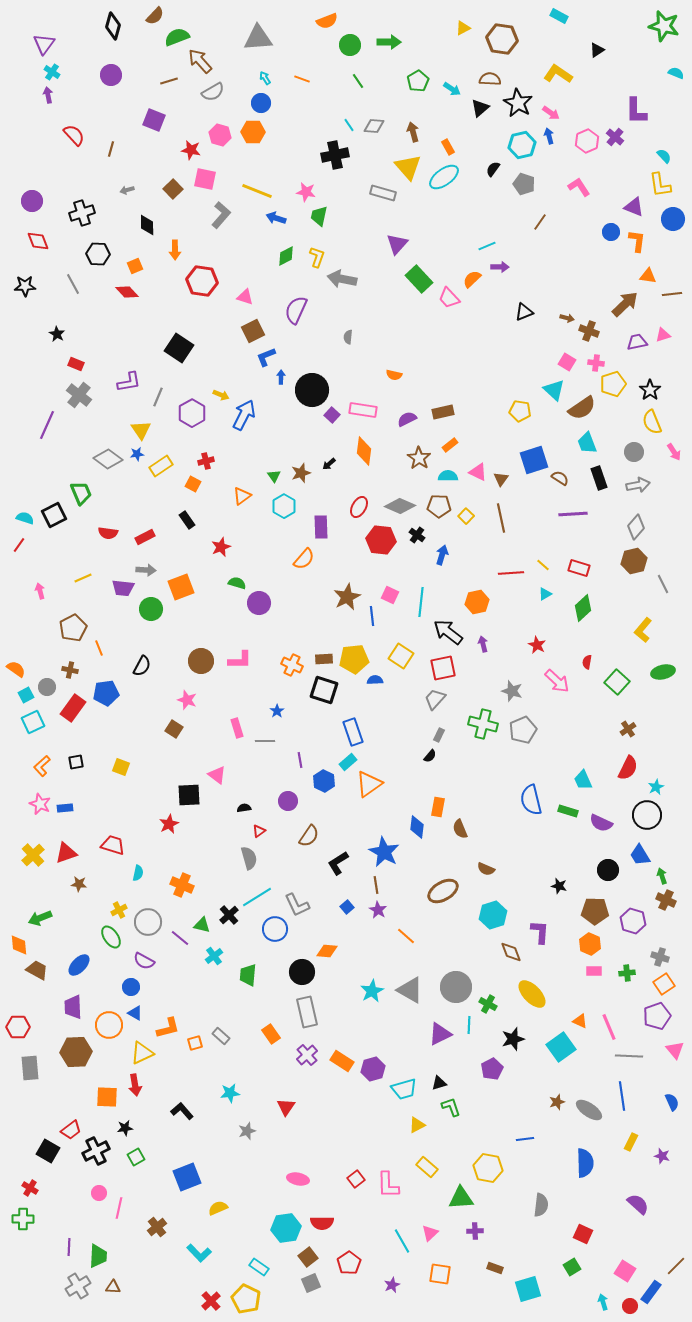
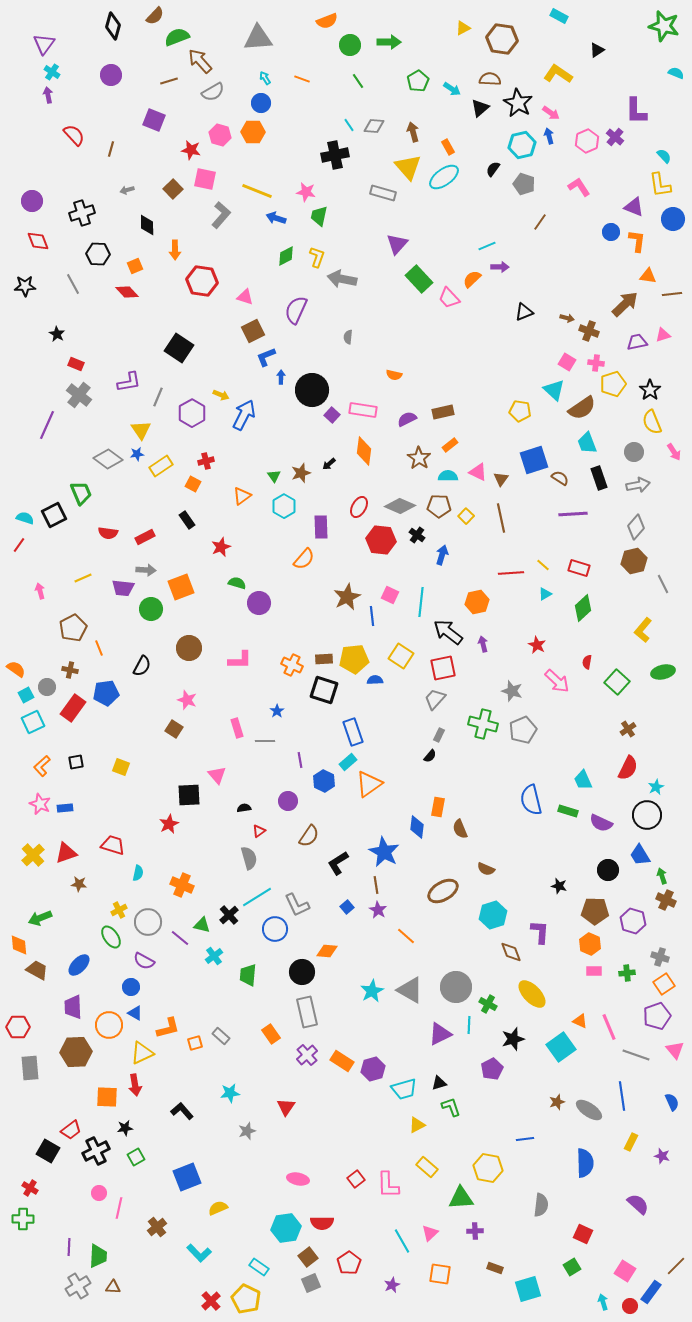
brown circle at (201, 661): moved 12 px left, 13 px up
pink triangle at (217, 775): rotated 12 degrees clockwise
gray line at (629, 1056): moved 7 px right, 1 px up; rotated 16 degrees clockwise
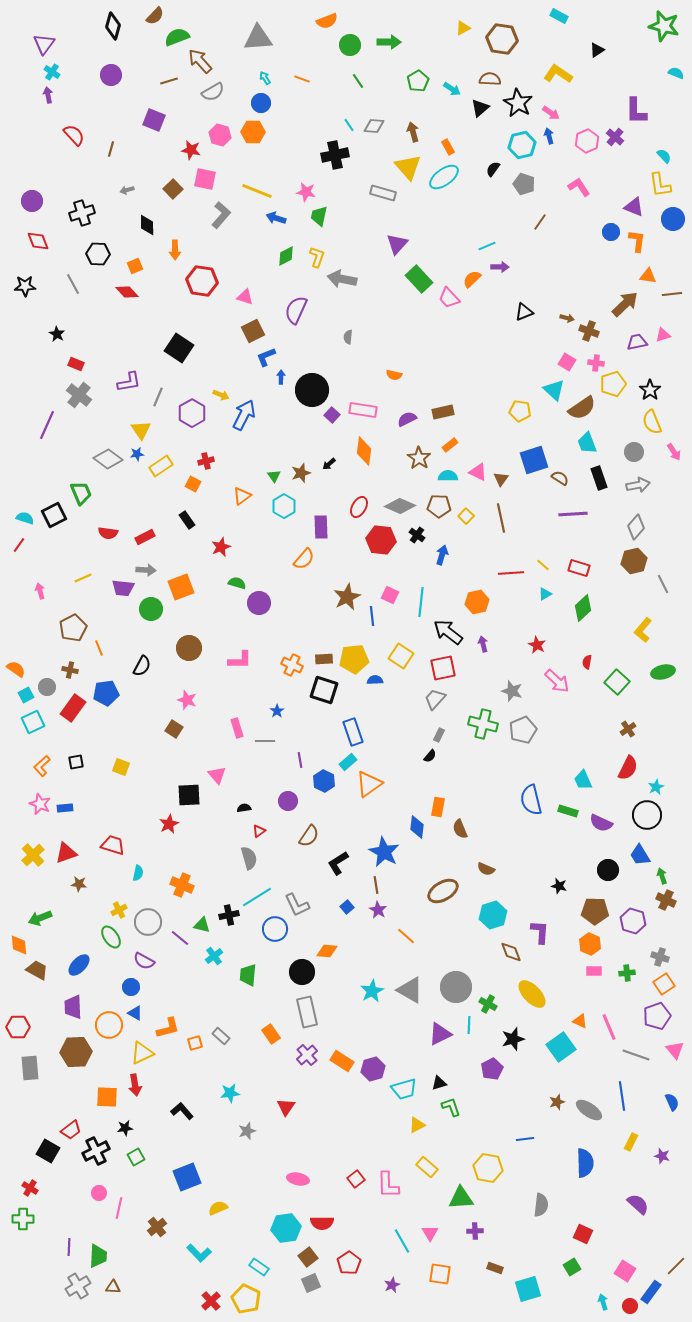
black cross at (229, 915): rotated 30 degrees clockwise
pink triangle at (430, 1233): rotated 18 degrees counterclockwise
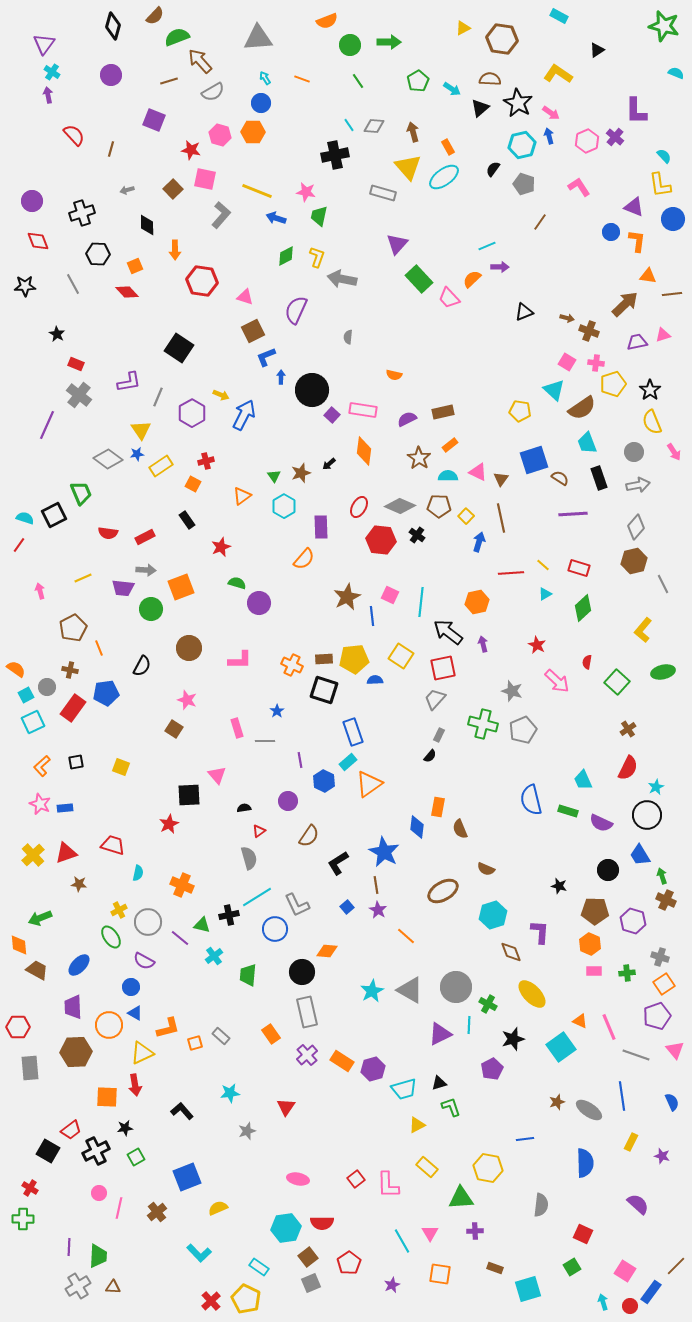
blue arrow at (442, 555): moved 37 px right, 13 px up
brown cross at (157, 1227): moved 15 px up
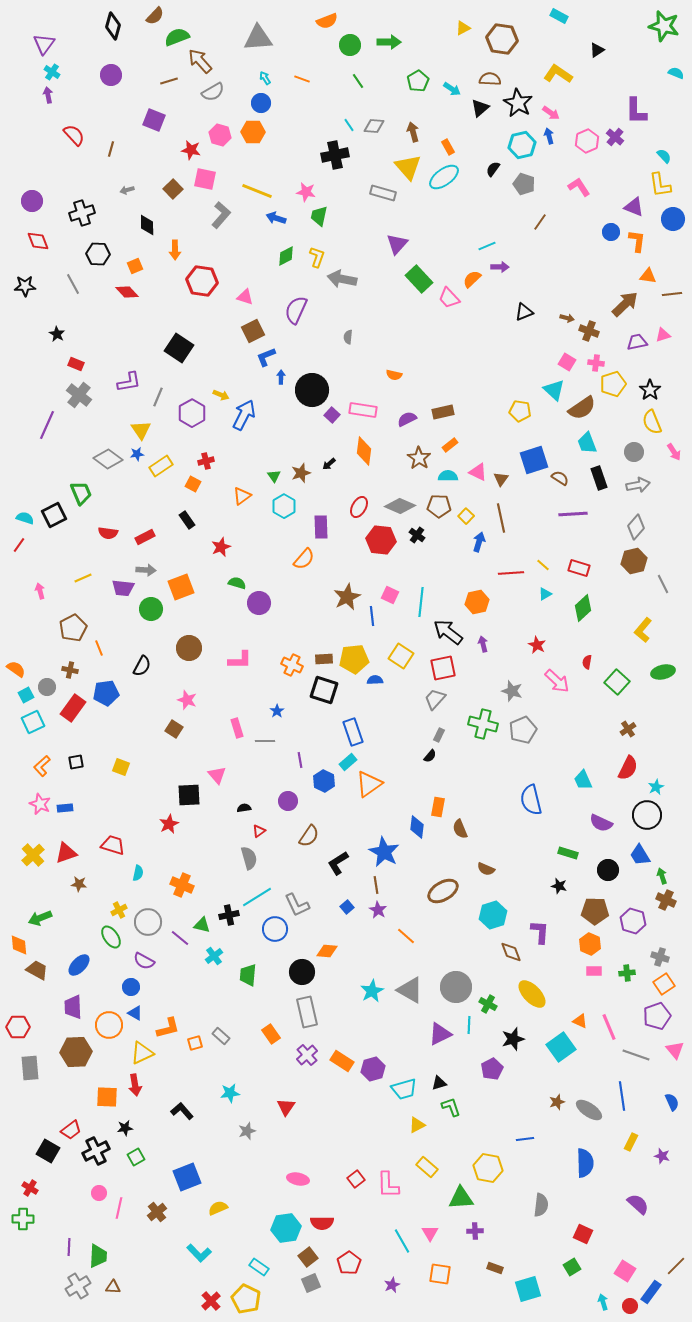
green rectangle at (568, 811): moved 42 px down
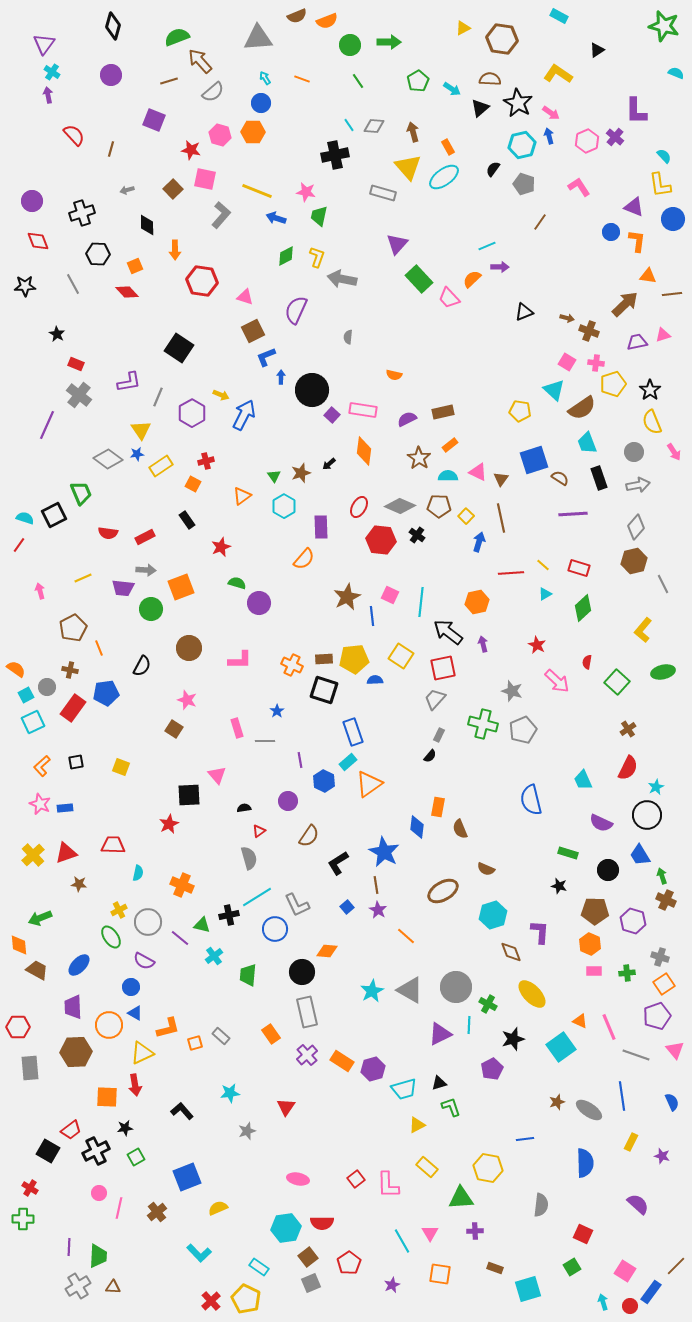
brown semicircle at (155, 16): moved 142 px right; rotated 24 degrees clockwise
gray semicircle at (213, 92): rotated 10 degrees counterclockwise
red trapezoid at (113, 845): rotated 15 degrees counterclockwise
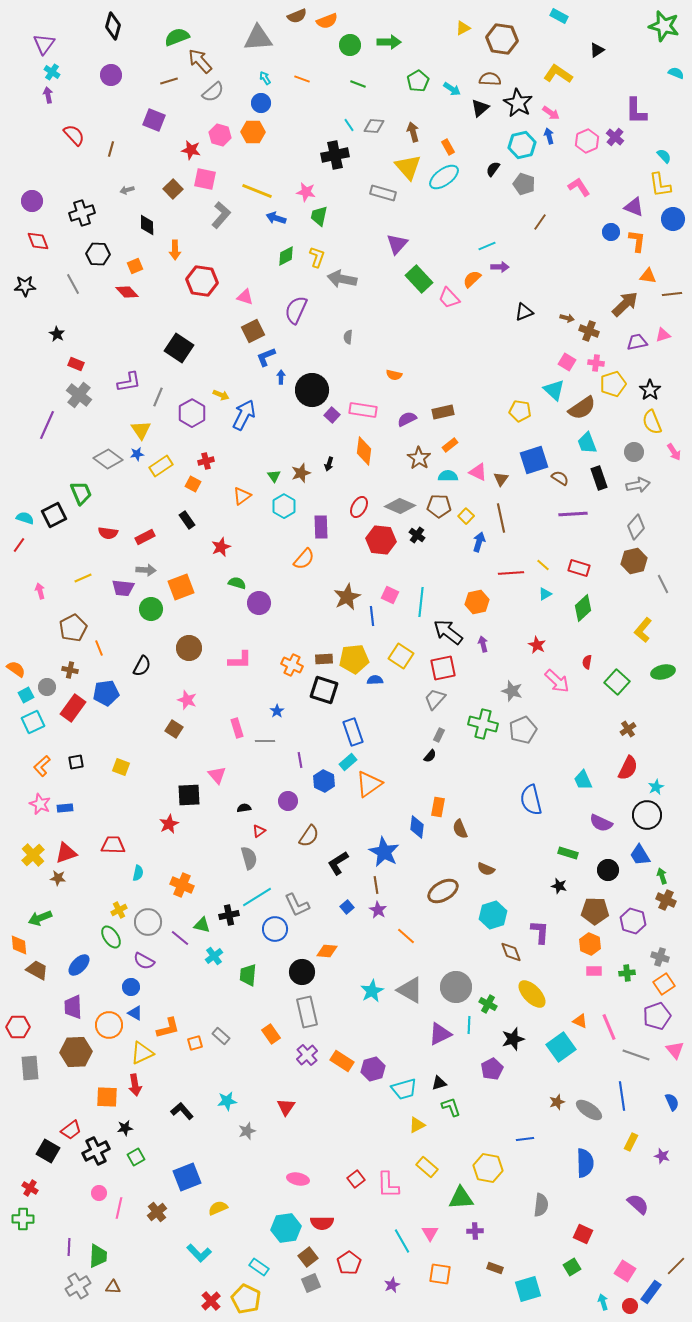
green line at (358, 81): moved 3 px down; rotated 35 degrees counterclockwise
black arrow at (329, 464): rotated 32 degrees counterclockwise
brown star at (79, 884): moved 21 px left, 6 px up
cyan star at (230, 1093): moved 3 px left, 8 px down
